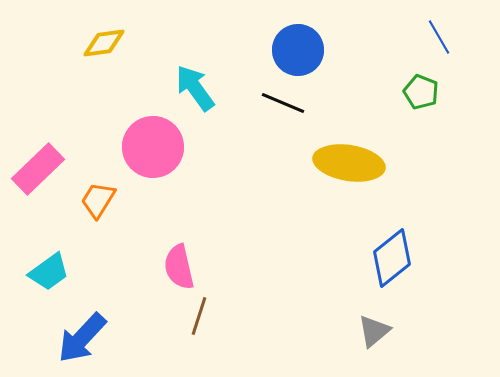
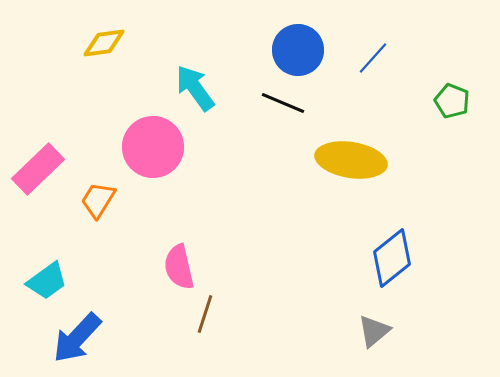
blue line: moved 66 px left, 21 px down; rotated 72 degrees clockwise
green pentagon: moved 31 px right, 9 px down
yellow ellipse: moved 2 px right, 3 px up
cyan trapezoid: moved 2 px left, 9 px down
brown line: moved 6 px right, 2 px up
blue arrow: moved 5 px left
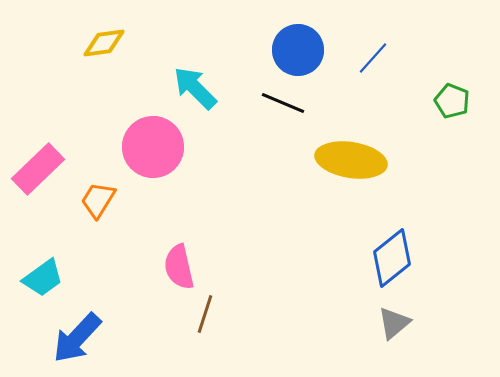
cyan arrow: rotated 9 degrees counterclockwise
cyan trapezoid: moved 4 px left, 3 px up
gray triangle: moved 20 px right, 8 px up
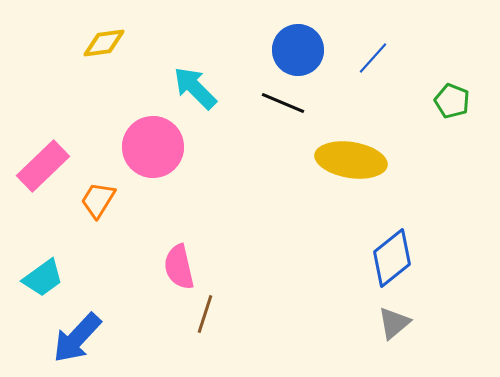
pink rectangle: moved 5 px right, 3 px up
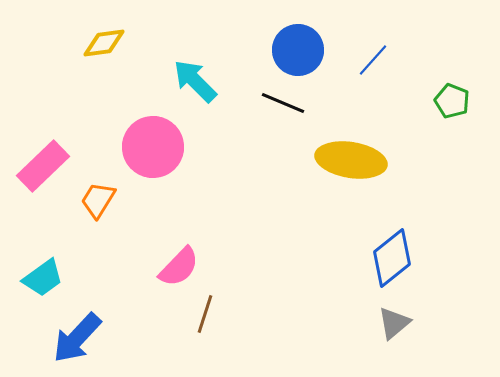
blue line: moved 2 px down
cyan arrow: moved 7 px up
pink semicircle: rotated 123 degrees counterclockwise
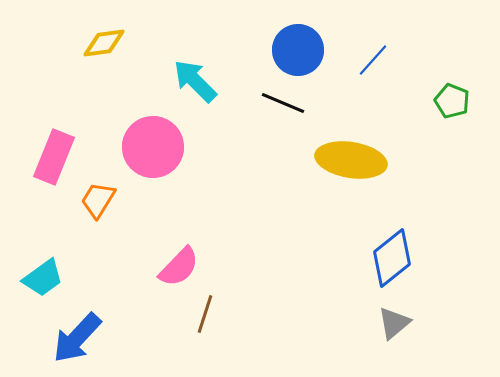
pink rectangle: moved 11 px right, 9 px up; rotated 24 degrees counterclockwise
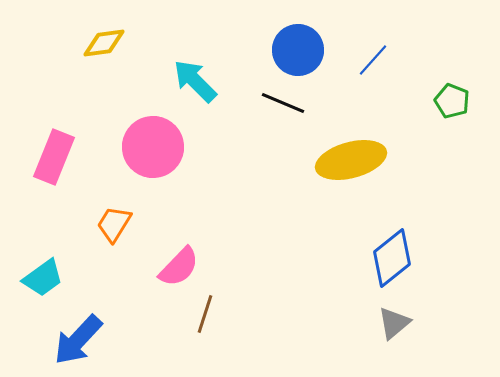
yellow ellipse: rotated 24 degrees counterclockwise
orange trapezoid: moved 16 px right, 24 px down
blue arrow: moved 1 px right, 2 px down
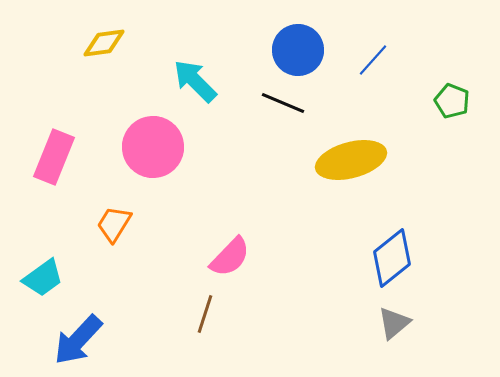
pink semicircle: moved 51 px right, 10 px up
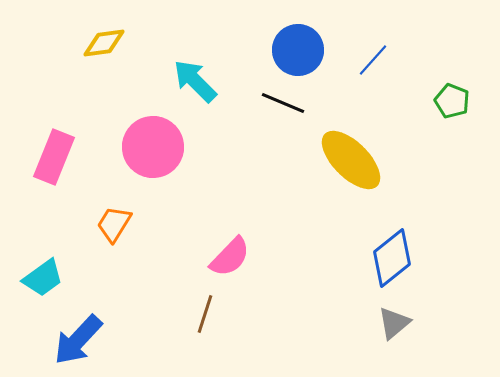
yellow ellipse: rotated 60 degrees clockwise
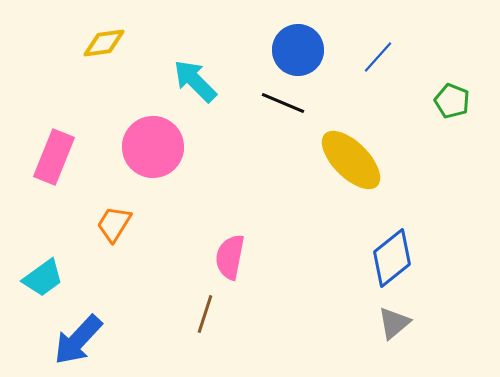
blue line: moved 5 px right, 3 px up
pink semicircle: rotated 147 degrees clockwise
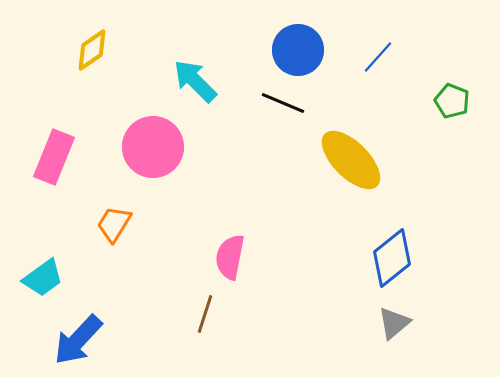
yellow diamond: moved 12 px left, 7 px down; rotated 27 degrees counterclockwise
